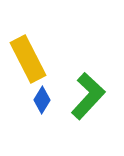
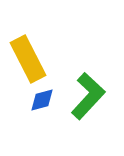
blue diamond: rotated 44 degrees clockwise
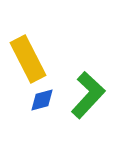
green L-shape: moved 1 px up
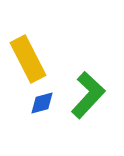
blue diamond: moved 3 px down
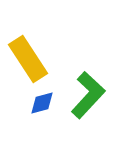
yellow rectangle: rotated 6 degrees counterclockwise
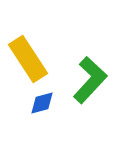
green L-shape: moved 2 px right, 15 px up
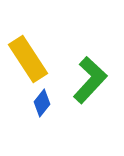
blue diamond: rotated 36 degrees counterclockwise
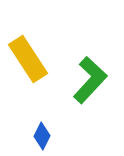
blue diamond: moved 33 px down; rotated 12 degrees counterclockwise
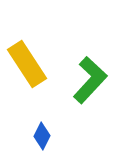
yellow rectangle: moved 1 px left, 5 px down
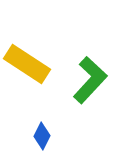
yellow rectangle: rotated 24 degrees counterclockwise
